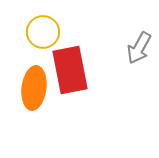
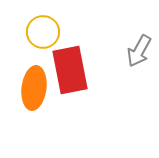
gray arrow: moved 3 px down
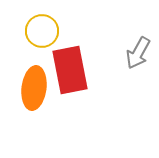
yellow circle: moved 1 px left, 1 px up
gray arrow: moved 1 px left, 2 px down
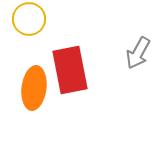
yellow circle: moved 13 px left, 12 px up
